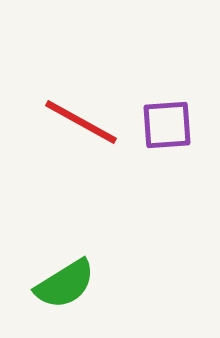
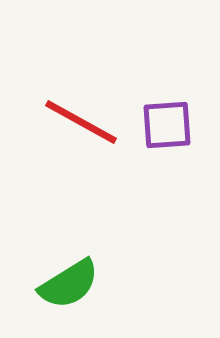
green semicircle: moved 4 px right
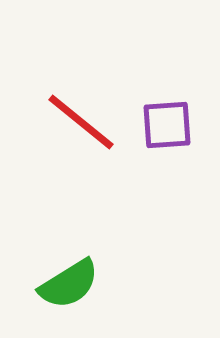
red line: rotated 10 degrees clockwise
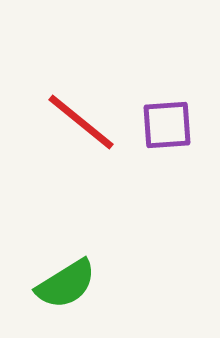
green semicircle: moved 3 px left
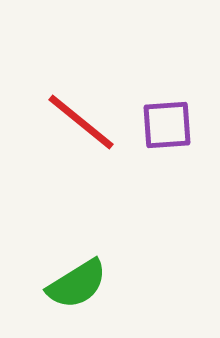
green semicircle: moved 11 px right
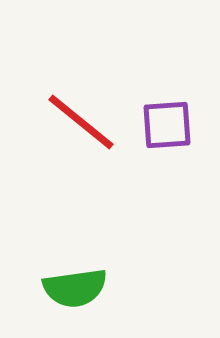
green semicircle: moved 2 px left, 4 px down; rotated 24 degrees clockwise
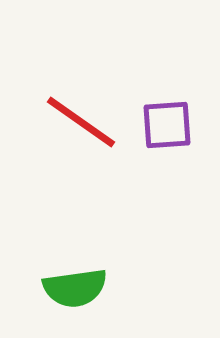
red line: rotated 4 degrees counterclockwise
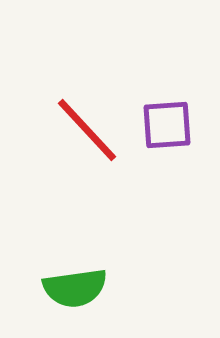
red line: moved 6 px right, 8 px down; rotated 12 degrees clockwise
